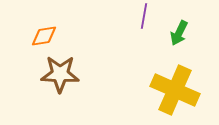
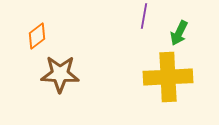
orange diamond: moved 7 px left; rotated 28 degrees counterclockwise
yellow cross: moved 7 px left, 13 px up; rotated 27 degrees counterclockwise
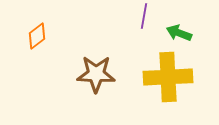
green arrow: rotated 85 degrees clockwise
brown star: moved 36 px right
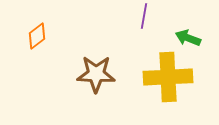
green arrow: moved 9 px right, 5 px down
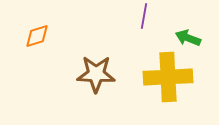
orange diamond: rotated 20 degrees clockwise
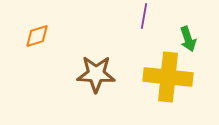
green arrow: moved 1 px down; rotated 130 degrees counterclockwise
yellow cross: rotated 9 degrees clockwise
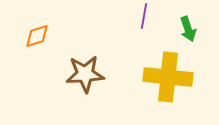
green arrow: moved 10 px up
brown star: moved 11 px left; rotated 6 degrees counterclockwise
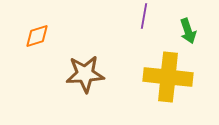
green arrow: moved 2 px down
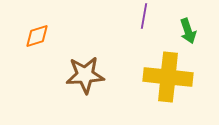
brown star: moved 1 px down
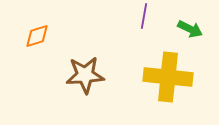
green arrow: moved 2 px right, 2 px up; rotated 45 degrees counterclockwise
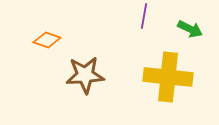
orange diamond: moved 10 px right, 4 px down; rotated 36 degrees clockwise
